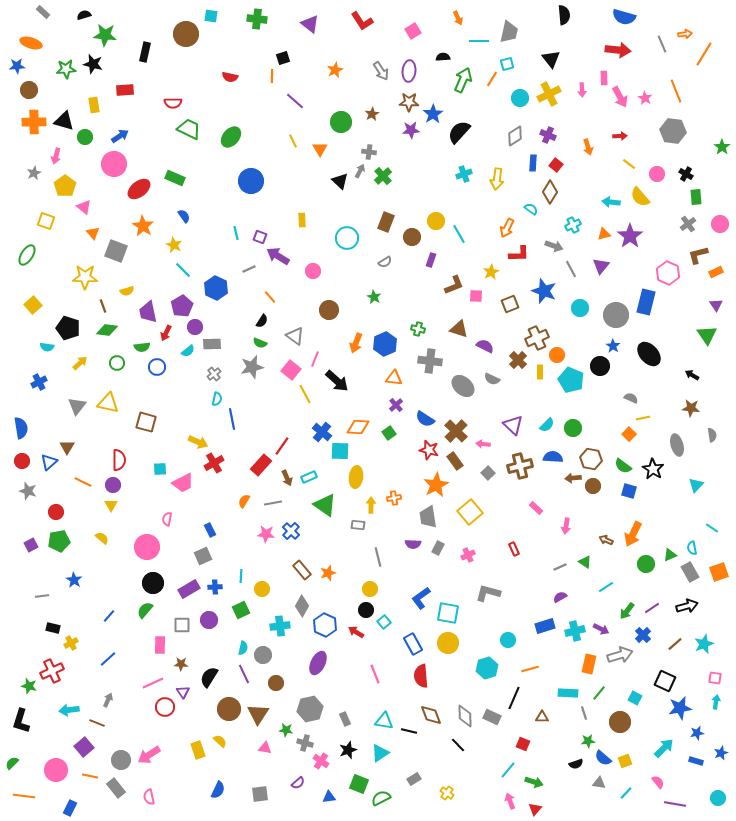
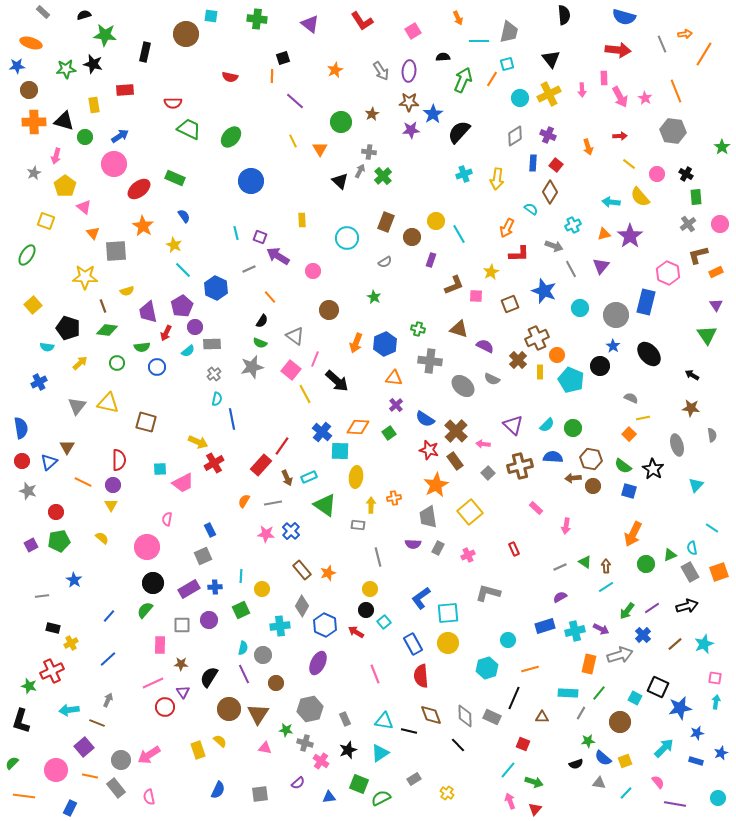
gray square at (116, 251): rotated 25 degrees counterclockwise
brown arrow at (606, 540): moved 26 px down; rotated 64 degrees clockwise
cyan square at (448, 613): rotated 15 degrees counterclockwise
black square at (665, 681): moved 7 px left, 6 px down
gray line at (584, 713): moved 3 px left; rotated 48 degrees clockwise
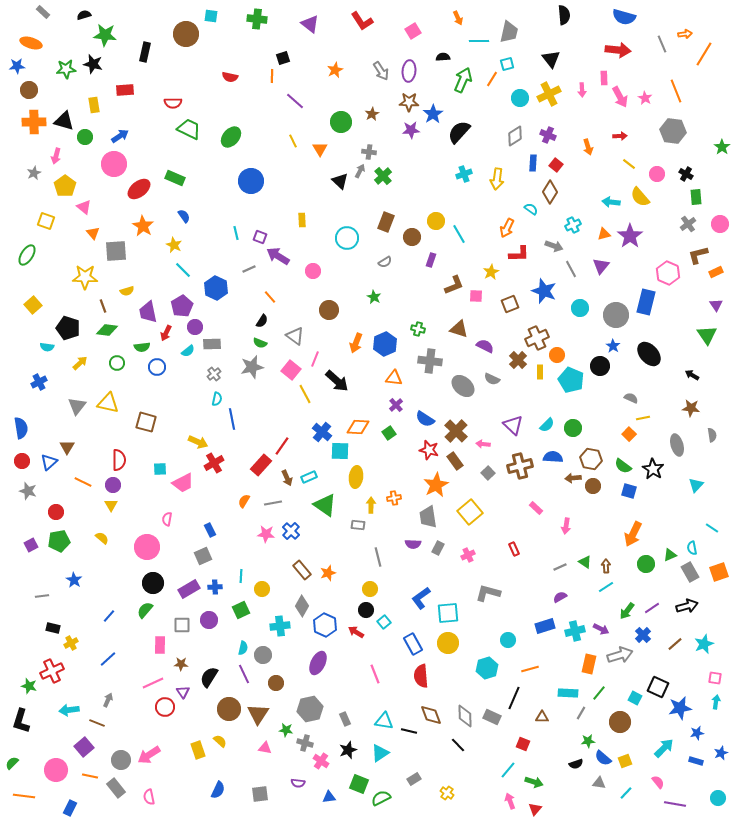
purple semicircle at (298, 783): rotated 48 degrees clockwise
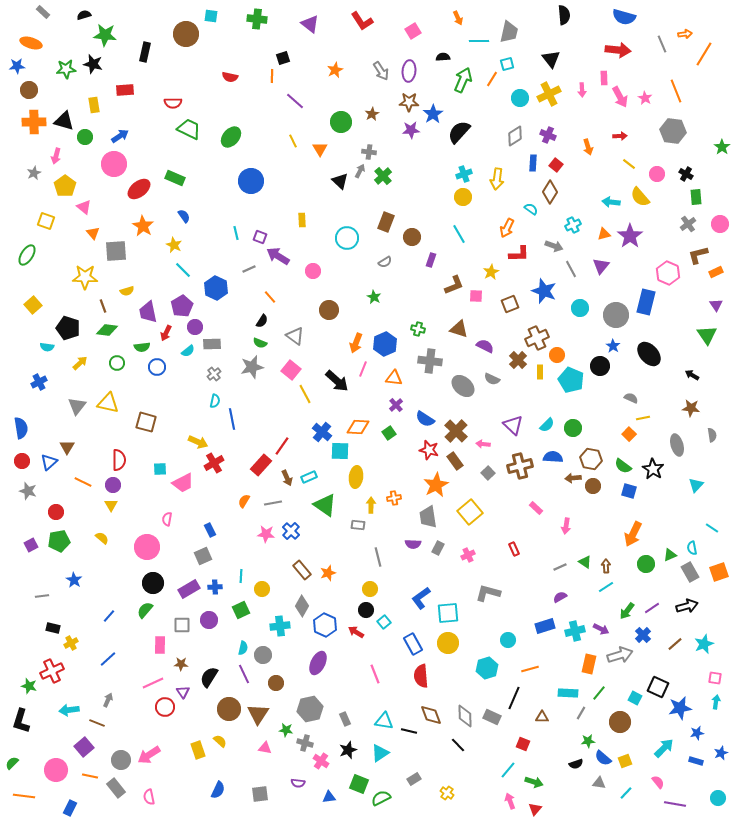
yellow circle at (436, 221): moved 27 px right, 24 px up
pink line at (315, 359): moved 48 px right, 10 px down
cyan semicircle at (217, 399): moved 2 px left, 2 px down
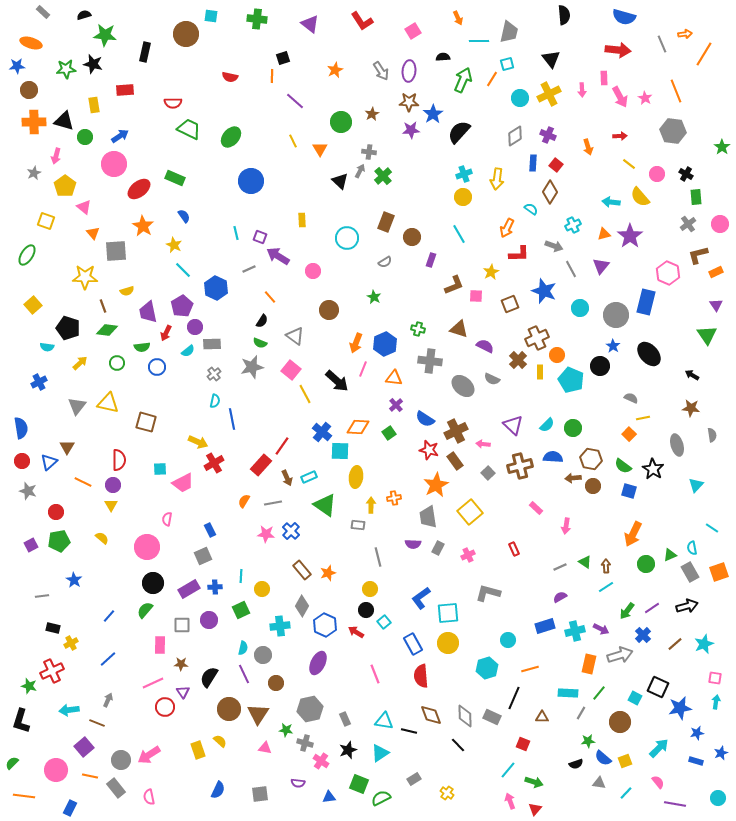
brown cross at (456, 431): rotated 20 degrees clockwise
cyan arrow at (664, 748): moved 5 px left
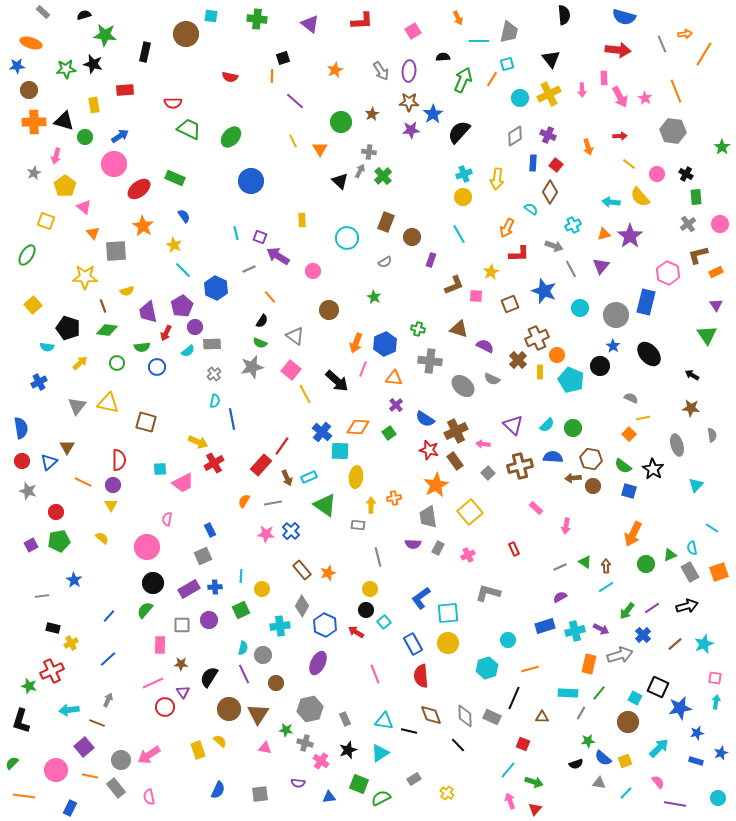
red L-shape at (362, 21): rotated 60 degrees counterclockwise
brown circle at (620, 722): moved 8 px right
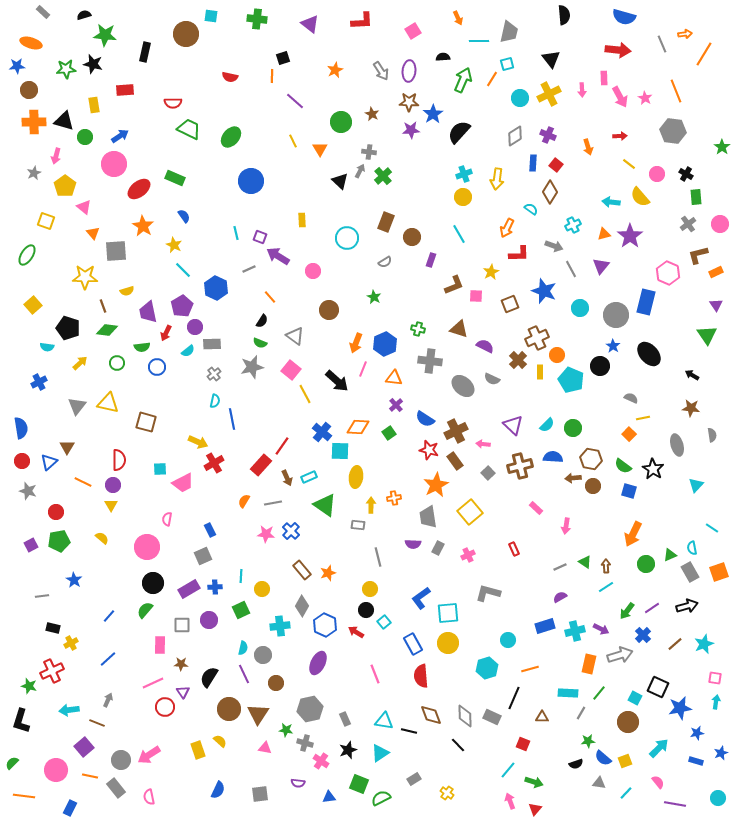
brown star at (372, 114): rotated 16 degrees counterclockwise
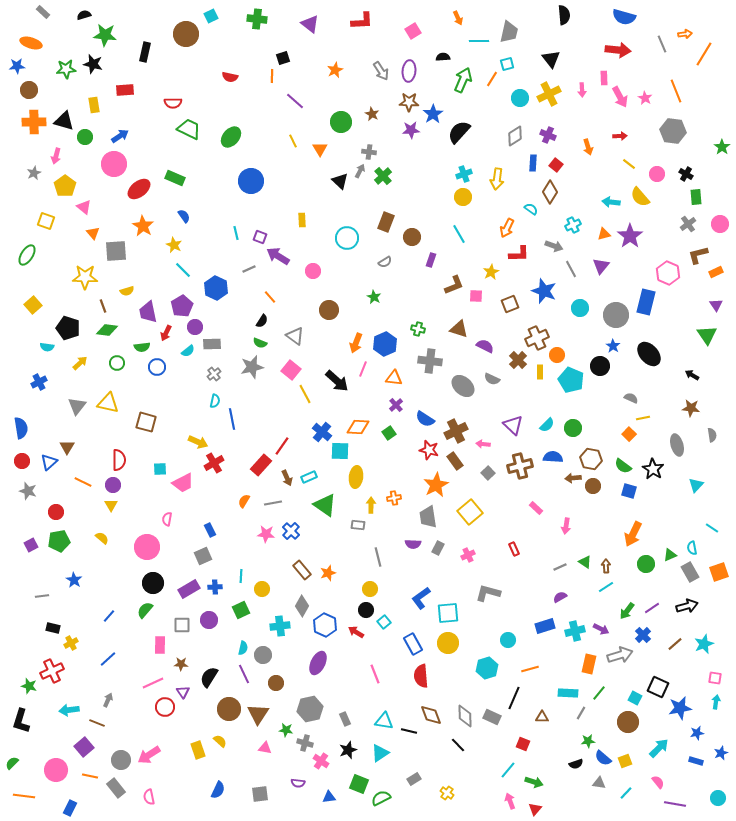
cyan square at (211, 16): rotated 32 degrees counterclockwise
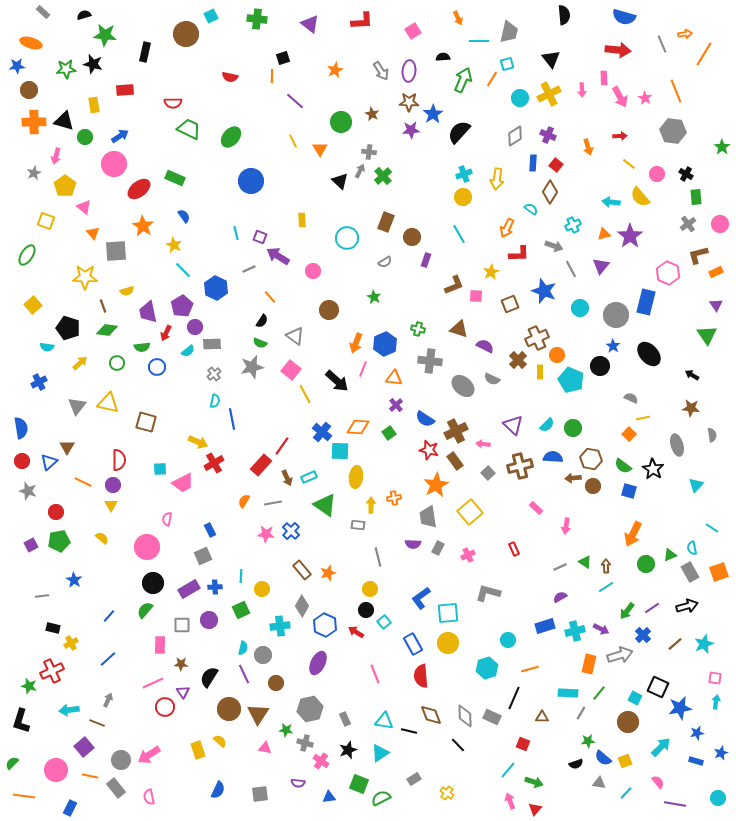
purple rectangle at (431, 260): moved 5 px left
cyan arrow at (659, 748): moved 2 px right, 1 px up
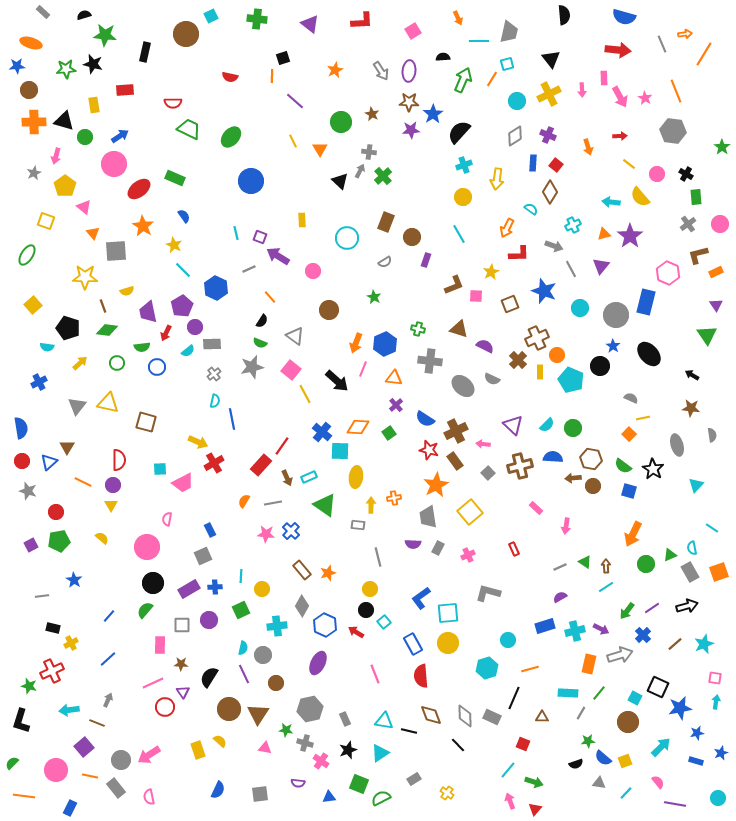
cyan circle at (520, 98): moved 3 px left, 3 px down
cyan cross at (464, 174): moved 9 px up
cyan cross at (280, 626): moved 3 px left
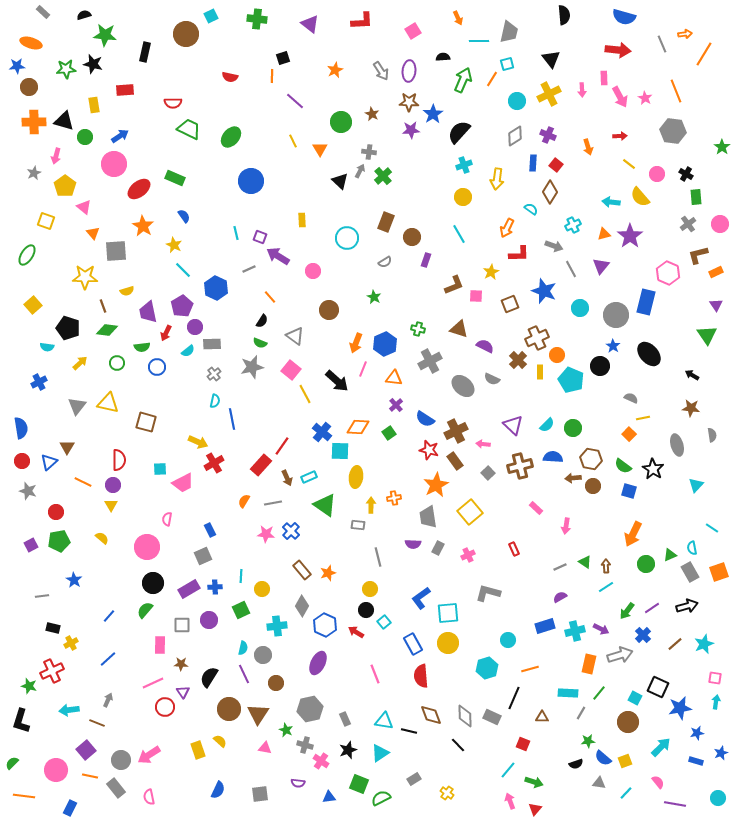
brown circle at (29, 90): moved 3 px up
gray cross at (430, 361): rotated 35 degrees counterclockwise
green star at (286, 730): rotated 16 degrees clockwise
gray cross at (305, 743): moved 2 px down
purple square at (84, 747): moved 2 px right, 3 px down
